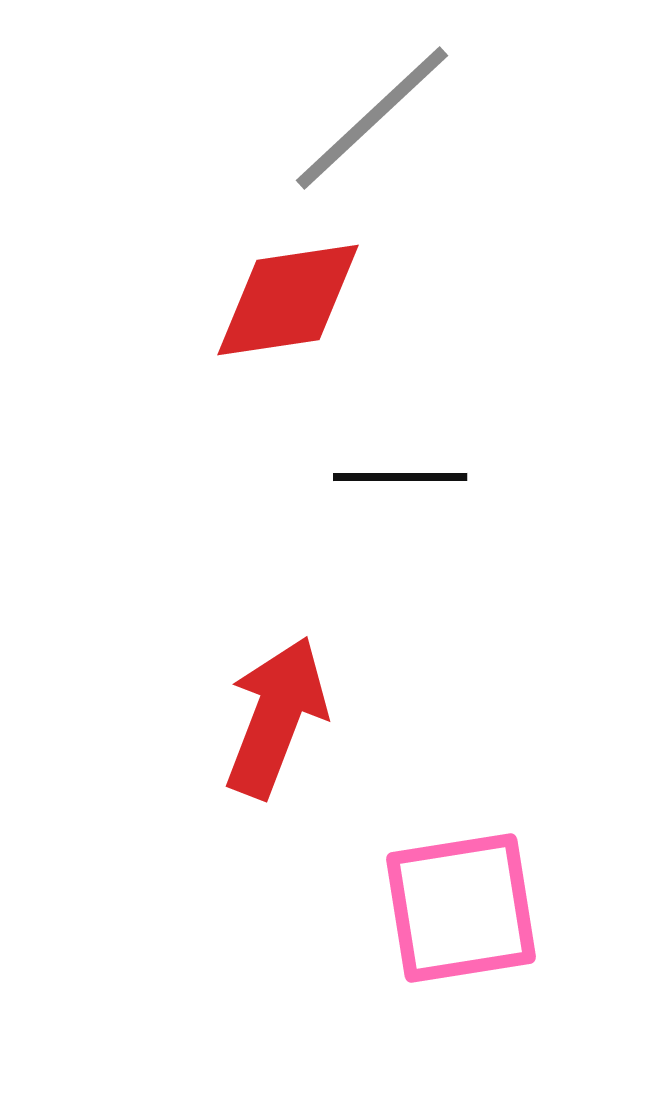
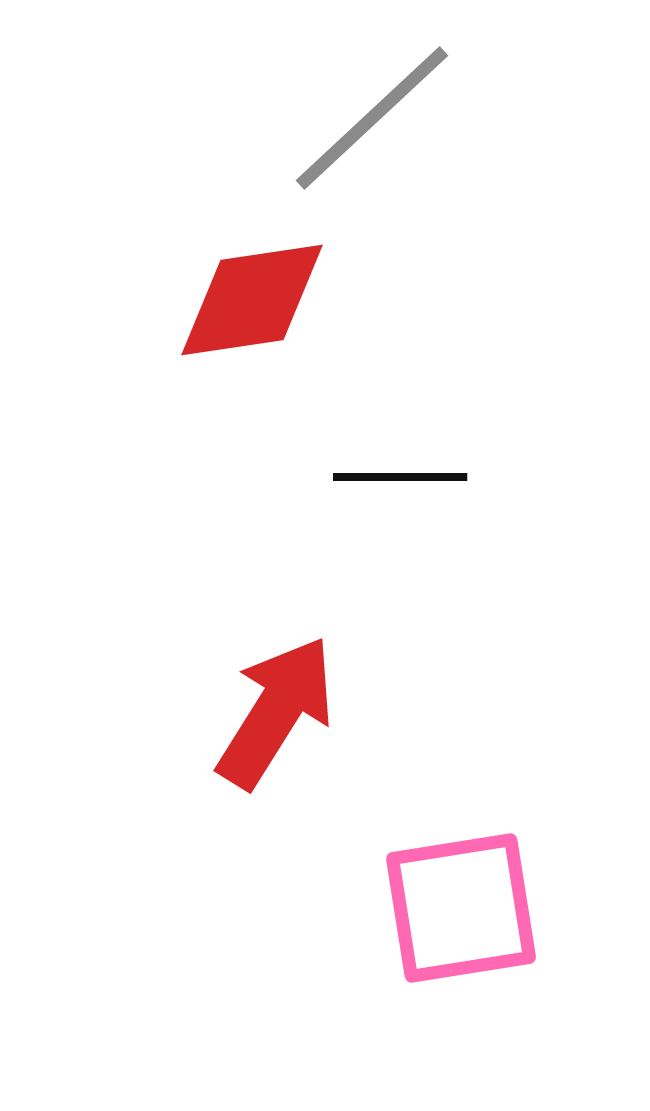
red diamond: moved 36 px left
red arrow: moved 5 px up; rotated 11 degrees clockwise
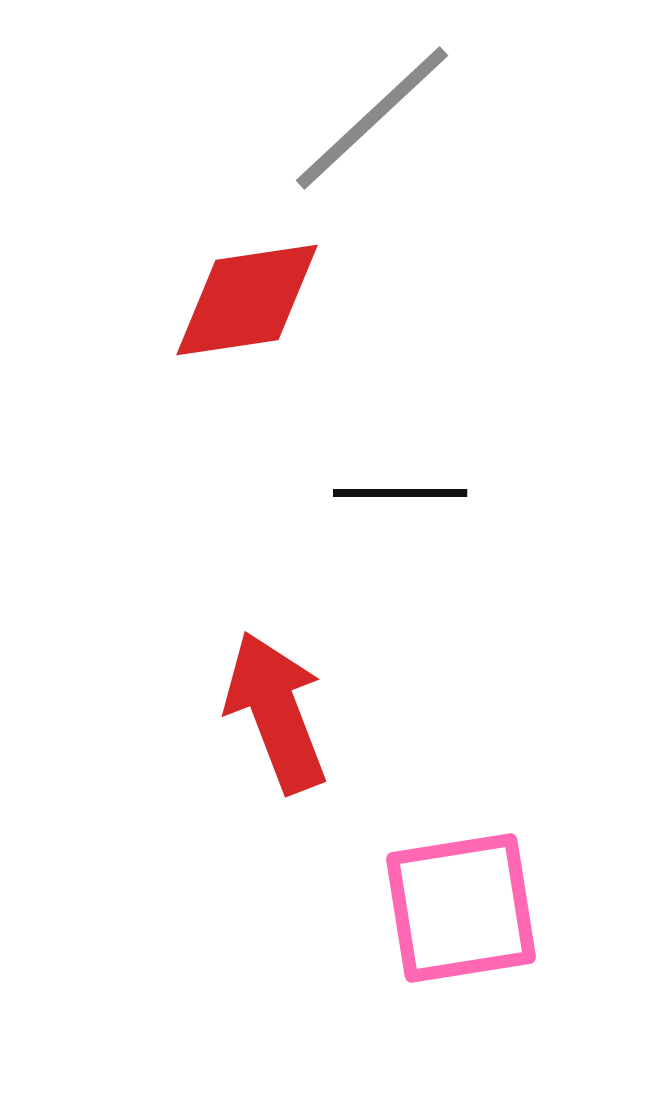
red diamond: moved 5 px left
black line: moved 16 px down
red arrow: rotated 53 degrees counterclockwise
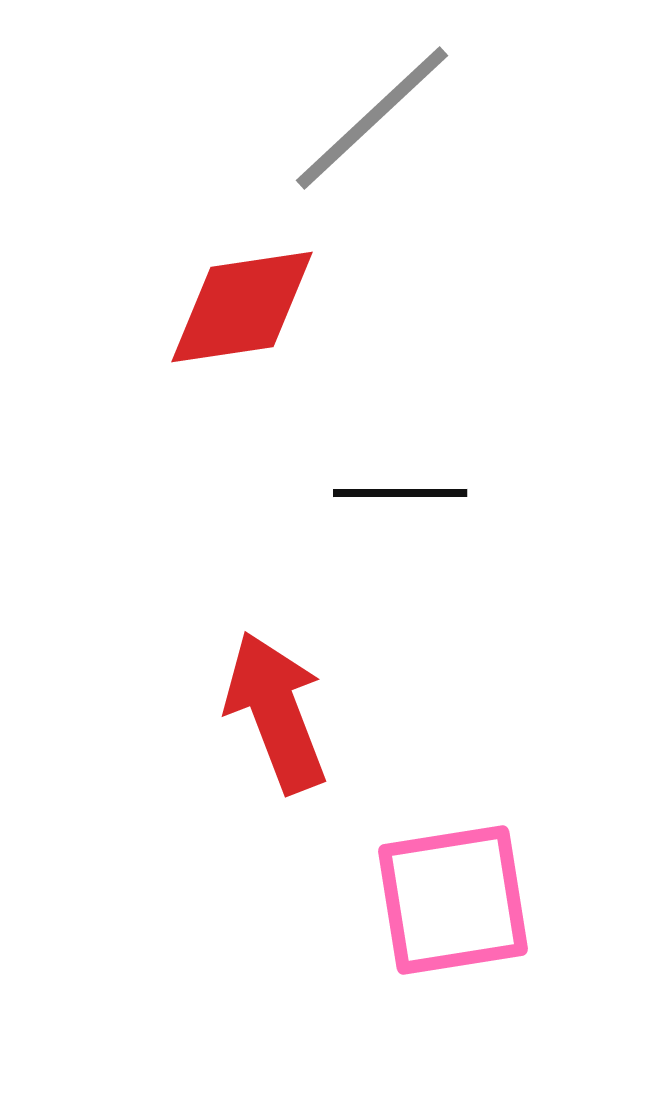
red diamond: moved 5 px left, 7 px down
pink square: moved 8 px left, 8 px up
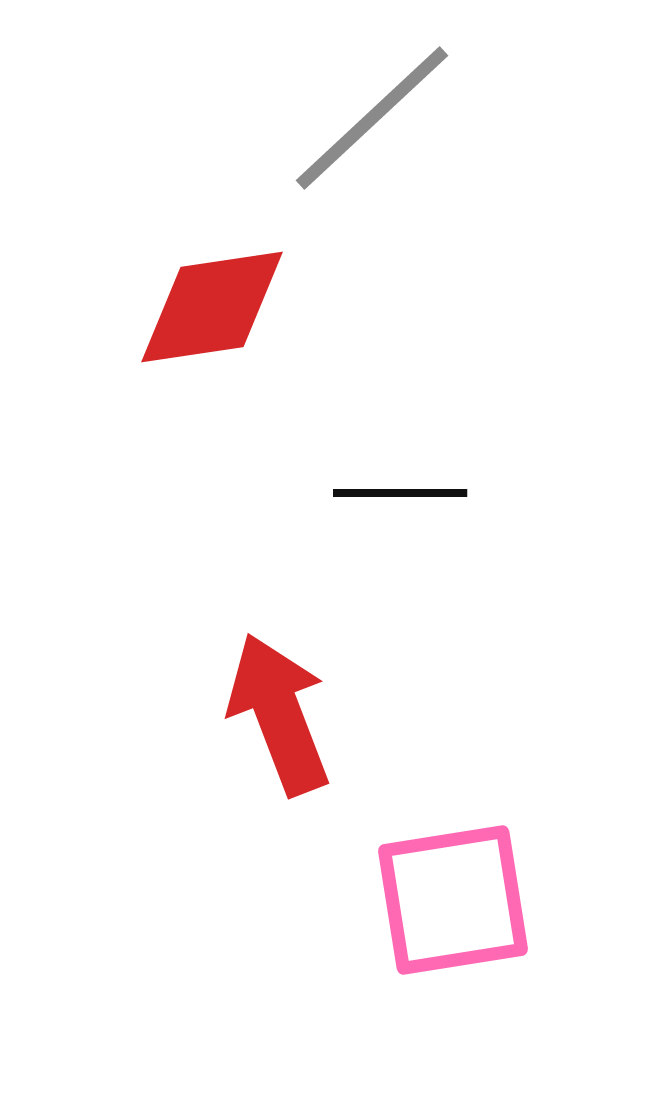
red diamond: moved 30 px left
red arrow: moved 3 px right, 2 px down
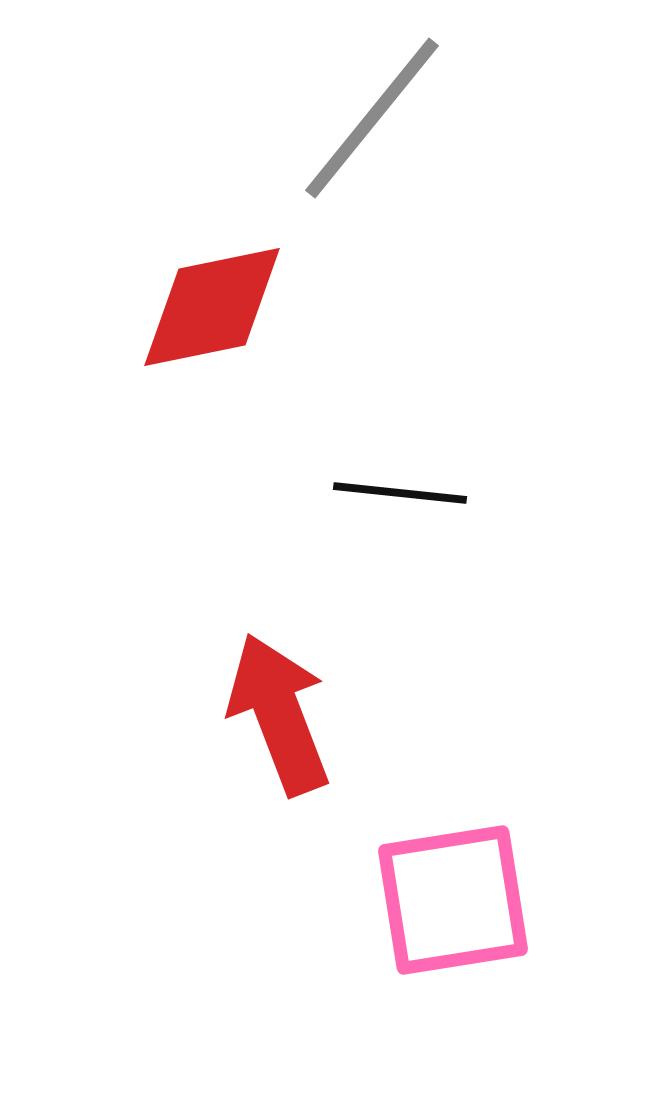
gray line: rotated 8 degrees counterclockwise
red diamond: rotated 3 degrees counterclockwise
black line: rotated 6 degrees clockwise
